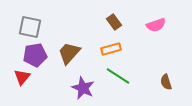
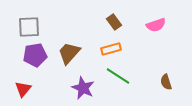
gray square: moved 1 px left; rotated 15 degrees counterclockwise
red triangle: moved 1 px right, 12 px down
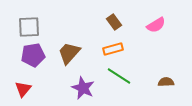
pink semicircle: rotated 12 degrees counterclockwise
orange rectangle: moved 2 px right
purple pentagon: moved 2 px left
green line: moved 1 px right
brown semicircle: rotated 105 degrees clockwise
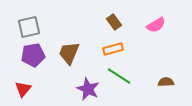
gray square: rotated 10 degrees counterclockwise
brown trapezoid: rotated 20 degrees counterclockwise
purple star: moved 5 px right, 1 px down
